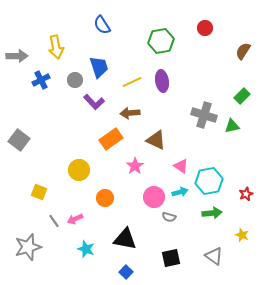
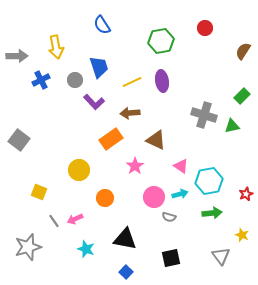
cyan arrow: moved 2 px down
gray triangle: moved 7 px right; rotated 18 degrees clockwise
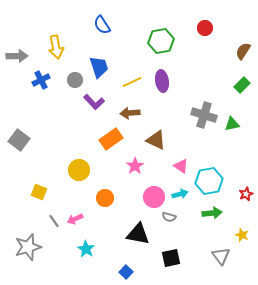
green rectangle: moved 11 px up
green triangle: moved 2 px up
black triangle: moved 13 px right, 5 px up
cyan star: rotated 12 degrees clockwise
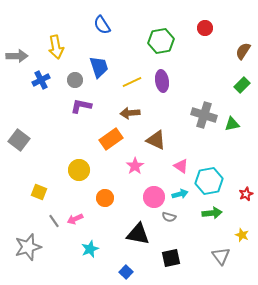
purple L-shape: moved 13 px left, 4 px down; rotated 145 degrees clockwise
cyan star: moved 4 px right; rotated 18 degrees clockwise
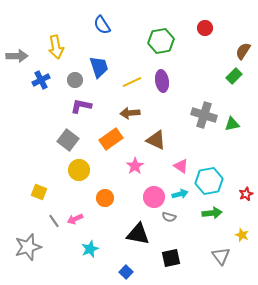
green rectangle: moved 8 px left, 9 px up
gray square: moved 49 px right
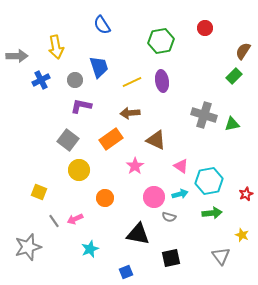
blue square: rotated 24 degrees clockwise
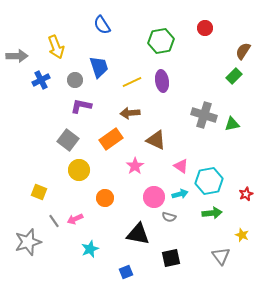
yellow arrow: rotated 10 degrees counterclockwise
gray star: moved 5 px up
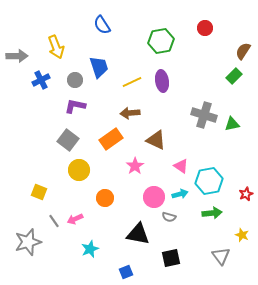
purple L-shape: moved 6 px left
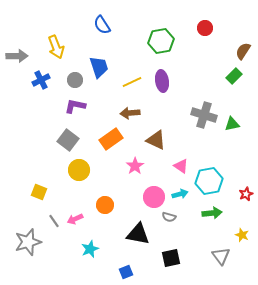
orange circle: moved 7 px down
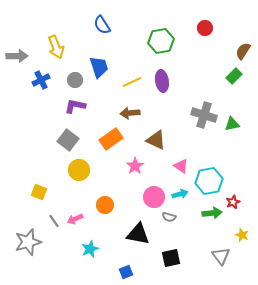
red star: moved 13 px left, 8 px down
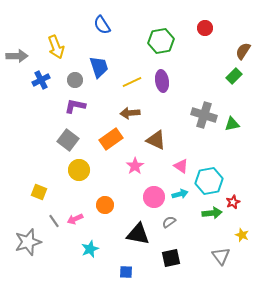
gray semicircle: moved 5 px down; rotated 128 degrees clockwise
blue square: rotated 24 degrees clockwise
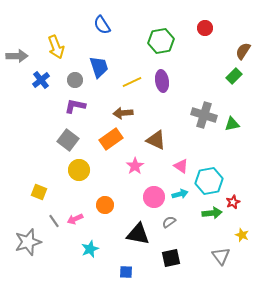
blue cross: rotated 12 degrees counterclockwise
brown arrow: moved 7 px left
